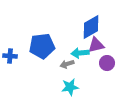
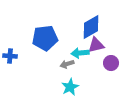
blue pentagon: moved 3 px right, 8 px up
purple circle: moved 4 px right
cyan star: rotated 18 degrees counterclockwise
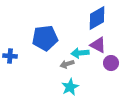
blue diamond: moved 6 px right, 9 px up
purple triangle: moved 2 px right; rotated 42 degrees clockwise
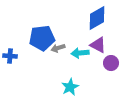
blue pentagon: moved 3 px left
gray arrow: moved 9 px left, 16 px up
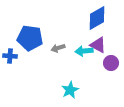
blue pentagon: moved 12 px left; rotated 15 degrees clockwise
cyan arrow: moved 4 px right, 2 px up
cyan star: moved 3 px down
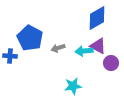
blue pentagon: rotated 20 degrees clockwise
purple triangle: moved 1 px down
cyan star: moved 3 px right, 4 px up; rotated 18 degrees clockwise
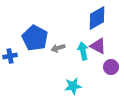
blue pentagon: moved 5 px right
cyan arrow: moved 1 px left; rotated 84 degrees clockwise
blue cross: rotated 16 degrees counterclockwise
purple circle: moved 4 px down
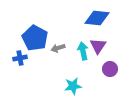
blue diamond: rotated 35 degrees clockwise
purple triangle: rotated 36 degrees clockwise
blue cross: moved 10 px right, 2 px down
purple circle: moved 1 px left, 2 px down
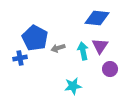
purple triangle: moved 2 px right
